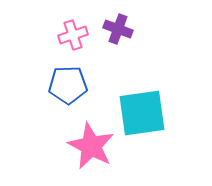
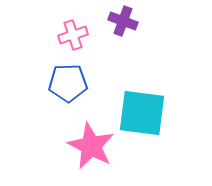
purple cross: moved 5 px right, 8 px up
blue pentagon: moved 2 px up
cyan square: rotated 15 degrees clockwise
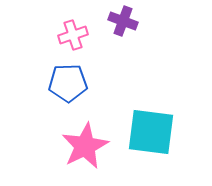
cyan square: moved 9 px right, 19 px down
pink star: moved 6 px left; rotated 18 degrees clockwise
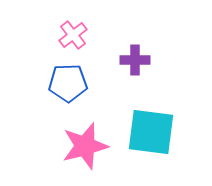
purple cross: moved 12 px right, 39 px down; rotated 20 degrees counterclockwise
pink cross: rotated 20 degrees counterclockwise
pink star: rotated 12 degrees clockwise
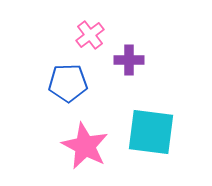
pink cross: moved 17 px right
purple cross: moved 6 px left
pink star: rotated 30 degrees counterclockwise
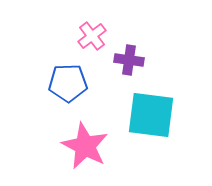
pink cross: moved 2 px right, 1 px down
purple cross: rotated 8 degrees clockwise
cyan square: moved 17 px up
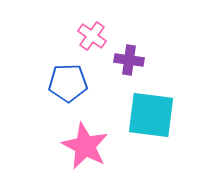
pink cross: rotated 16 degrees counterclockwise
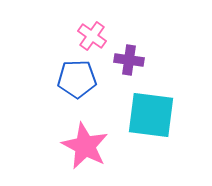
blue pentagon: moved 9 px right, 4 px up
